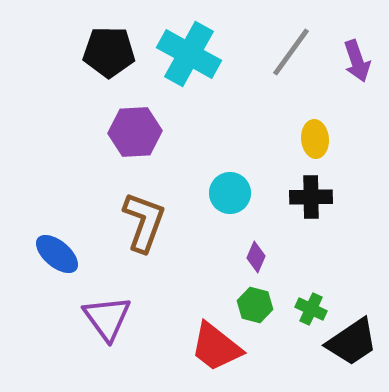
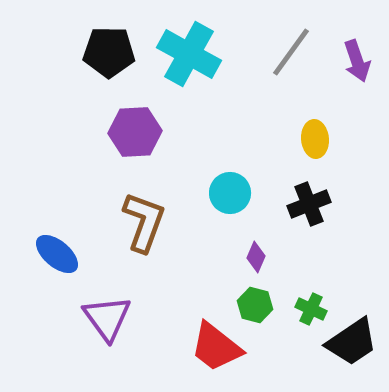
black cross: moved 2 px left, 7 px down; rotated 21 degrees counterclockwise
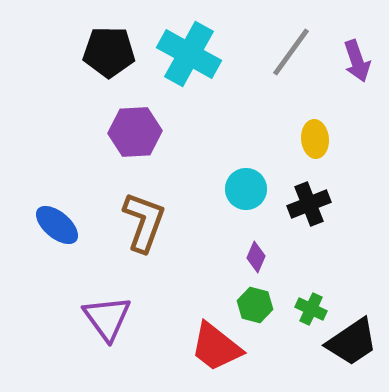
cyan circle: moved 16 px right, 4 px up
blue ellipse: moved 29 px up
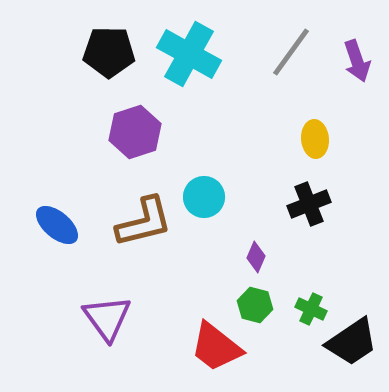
purple hexagon: rotated 15 degrees counterclockwise
cyan circle: moved 42 px left, 8 px down
brown L-shape: rotated 56 degrees clockwise
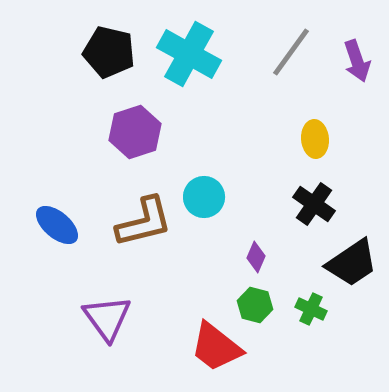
black pentagon: rotated 12 degrees clockwise
black cross: moved 5 px right; rotated 33 degrees counterclockwise
black trapezoid: moved 79 px up
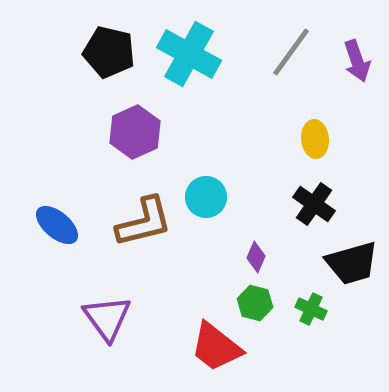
purple hexagon: rotated 6 degrees counterclockwise
cyan circle: moved 2 px right
black trapezoid: rotated 18 degrees clockwise
green hexagon: moved 2 px up
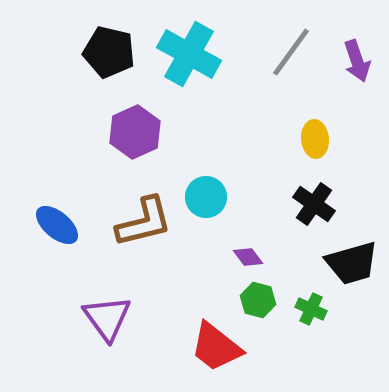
purple diamond: moved 8 px left; rotated 60 degrees counterclockwise
green hexagon: moved 3 px right, 3 px up
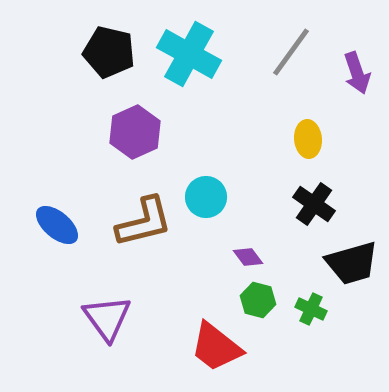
purple arrow: moved 12 px down
yellow ellipse: moved 7 px left
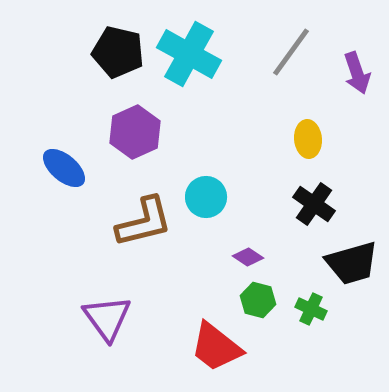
black pentagon: moved 9 px right
blue ellipse: moved 7 px right, 57 px up
purple diamond: rotated 20 degrees counterclockwise
